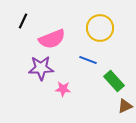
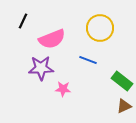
green rectangle: moved 8 px right; rotated 10 degrees counterclockwise
brown triangle: moved 1 px left
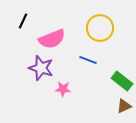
purple star: rotated 20 degrees clockwise
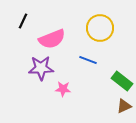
purple star: rotated 20 degrees counterclockwise
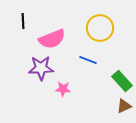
black line: rotated 28 degrees counterclockwise
green rectangle: rotated 10 degrees clockwise
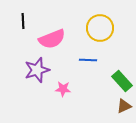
blue line: rotated 18 degrees counterclockwise
purple star: moved 4 px left, 2 px down; rotated 15 degrees counterclockwise
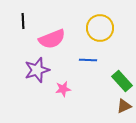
pink star: rotated 14 degrees counterclockwise
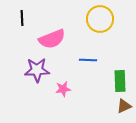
black line: moved 1 px left, 3 px up
yellow circle: moved 9 px up
purple star: rotated 15 degrees clockwise
green rectangle: moved 2 px left; rotated 40 degrees clockwise
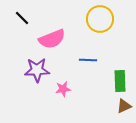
black line: rotated 42 degrees counterclockwise
